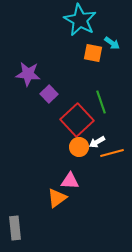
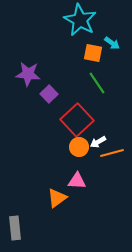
green line: moved 4 px left, 19 px up; rotated 15 degrees counterclockwise
white arrow: moved 1 px right
pink triangle: moved 7 px right
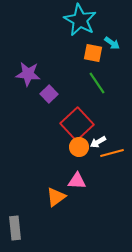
red square: moved 4 px down
orange triangle: moved 1 px left, 1 px up
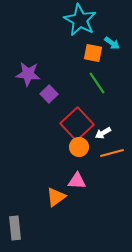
white arrow: moved 5 px right, 9 px up
